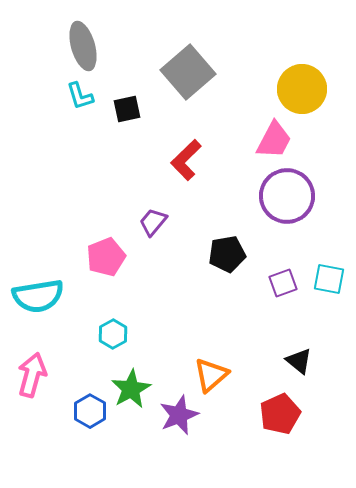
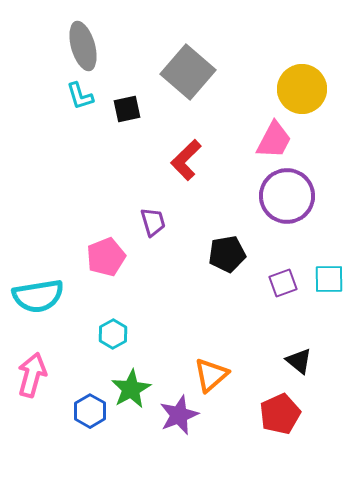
gray square: rotated 8 degrees counterclockwise
purple trapezoid: rotated 124 degrees clockwise
cyan square: rotated 12 degrees counterclockwise
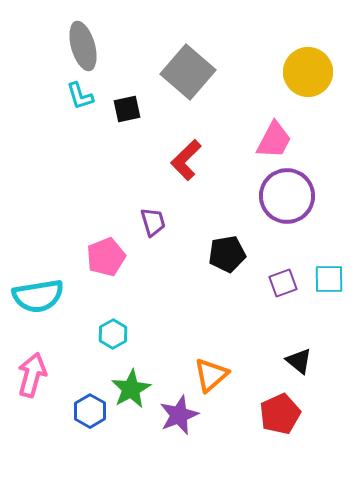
yellow circle: moved 6 px right, 17 px up
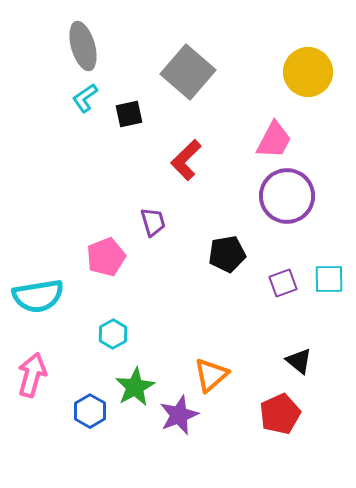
cyan L-shape: moved 5 px right, 2 px down; rotated 72 degrees clockwise
black square: moved 2 px right, 5 px down
green star: moved 4 px right, 2 px up
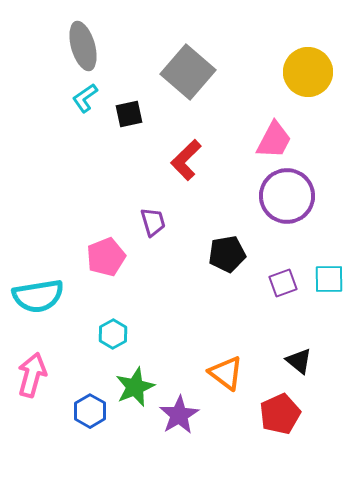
orange triangle: moved 15 px right, 2 px up; rotated 42 degrees counterclockwise
green star: rotated 6 degrees clockwise
purple star: rotated 9 degrees counterclockwise
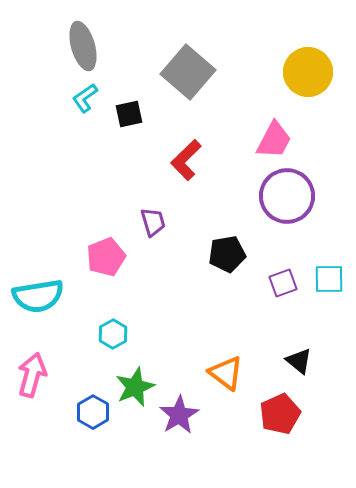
blue hexagon: moved 3 px right, 1 px down
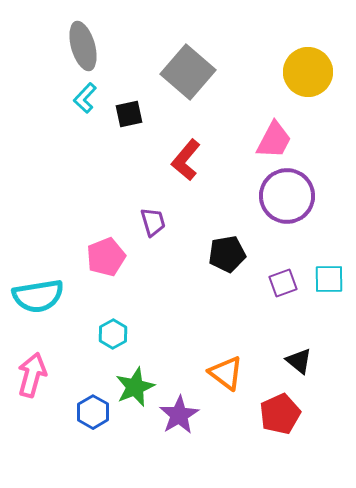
cyan L-shape: rotated 12 degrees counterclockwise
red L-shape: rotated 6 degrees counterclockwise
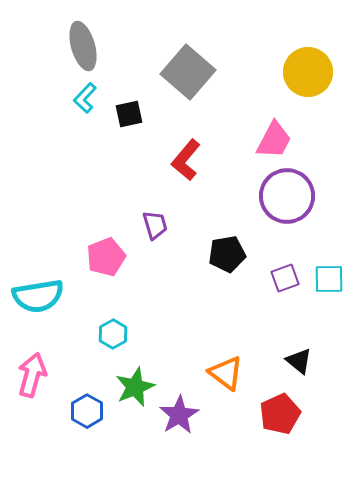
purple trapezoid: moved 2 px right, 3 px down
purple square: moved 2 px right, 5 px up
blue hexagon: moved 6 px left, 1 px up
